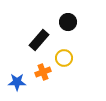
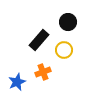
yellow circle: moved 8 px up
blue star: rotated 24 degrees counterclockwise
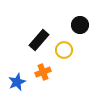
black circle: moved 12 px right, 3 px down
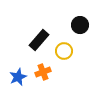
yellow circle: moved 1 px down
blue star: moved 1 px right, 5 px up
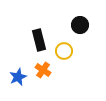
black rectangle: rotated 55 degrees counterclockwise
orange cross: moved 2 px up; rotated 35 degrees counterclockwise
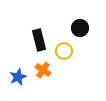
black circle: moved 3 px down
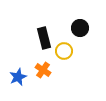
black rectangle: moved 5 px right, 2 px up
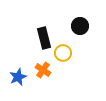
black circle: moved 2 px up
yellow circle: moved 1 px left, 2 px down
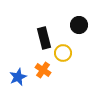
black circle: moved 1 px left, 1 px up
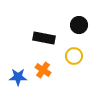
black rectangle: rotated 65 degrees counterclockwise
yellow circle: moved 11 px right, 3 px down
blue star: rotated 24 degrees clockwise
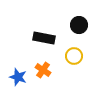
blue star: rotated 18 degrees clockwise
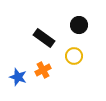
black rectangle: rotated 25 degrees clockwise
orange cross: rotated 28 degrees clockwise
